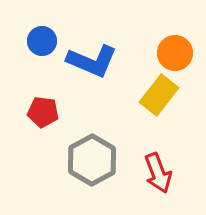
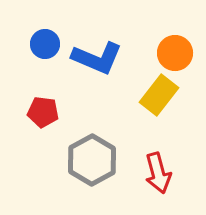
blue circle: moved 3 px right, 3 px down
blue L-shape: moved 5 px right, 3 px up
red arrow: rotated 6 degrees clockwise
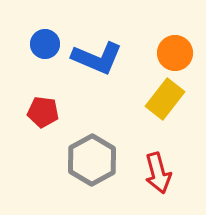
yellow rectangle: moved 6 px right, 4 px down
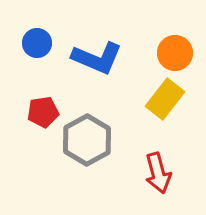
blue circle: moved 8 px left, 1 px up
red pentagon: rotated 16 degrees counterclockwise
gray hexagon: moved 5 px left, 20 px up
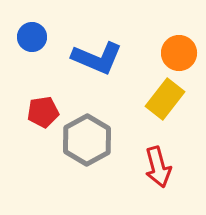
blue circle: moved 5 px left, 6 px up
orange circle: moved 4 px right
red arrow: moved 6 px up
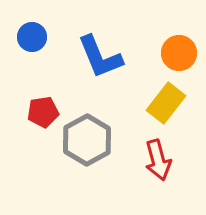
blue L-shape: moved 3 px right, 1 px up; rotated 45 degrees clockwise
yellow rectangle: moved 1 px right, 4 px down
red arrow: moved 7 px up
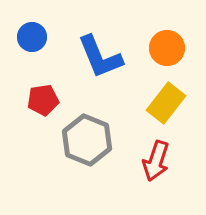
orange circle: moved 12 px left, 5 px up
red pentagon: moved 12 px up
gray hexagon: rotated 9 degrees counterclockwise
red arrow: moved 2 px left, 1 px down; rotated 33 degrees clockwise
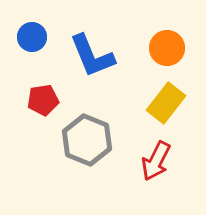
blue L-shape: moved 8 px left, 1 px up
red arrow: rotated 9 degrees clockwise
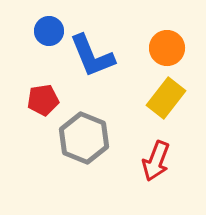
blue circle: moved 17 px right, 6 px up
yellow rectangle: moved 5 px up
gray hexagon: moved 3 px left, 2 px up
red arrow: rotated 6 degrees counterclockwise
